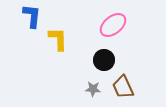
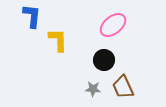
yellow L-shape: moved 1 px down
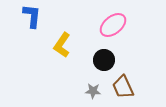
yellow L-shape: moved 4 px right, 5 px down; rotated 145 degrees counterclockwise
gray star: moved 2 px down
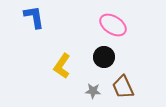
blue L-shape: moved 2 px right, 1 px down; rotated 15 degrees counterclockwise
pink ellipse: rotated 72 degrees clockwise
yellow L-shape: moved 21 px down
black circle: moved 3 px up
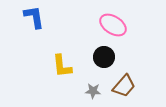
yellow L-shape: rotated 40 degrees counterclockwise
brown trapezoid: moved 1 px right, 1 px up; rotated 115 degrees counterclockwise
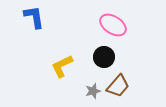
yellow L-shape: rotated 70 degrees clockwise
brown trapezoid: moved 6 px left
gray star: rotated 21 degrees counterclockwise
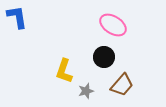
blue L-shape: moved 17 px left
yellow L-shape: moved 2 px right, 5 px down; rotated 45 degrees counterclockwise
brown trapezoid: moved 4 px right, 1 px up
gray star: moved 7 px left
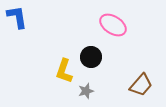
black circle: moved 13 px left
brown trapezoid: moved 19 px right
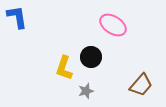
yellow L-shape: moved 3 px up
